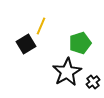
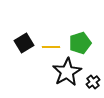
yellow line: moved 10 px right, 21 px down; rotated 66 degrees clockwise
black square: moved 2 px left, 1 px up
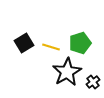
yellow line: rotated 18 degrees clockwise
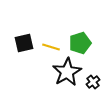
black square: rotated 18 degrees clockwise
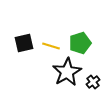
yellow line: moved 1 px up
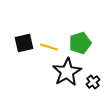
yellow line: moved 2 px left, 1 px down
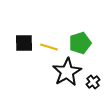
black square: rotated 12 degrees clockwise
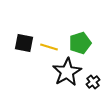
black square: rotated 12 degrees clockwise
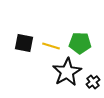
green pentagon: rotated 20 degrees clockwise
yellow line: moved 2 px right, 1 px up
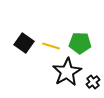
black square: rotated 24 degrees clockwise
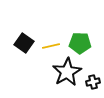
yellow line: rotated 30 degrees counterclockwise
black cross: rotated 24 degrees clockwise
